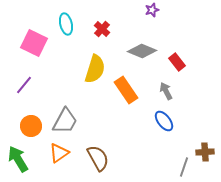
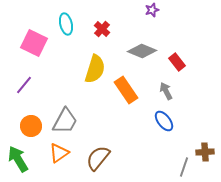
brown semicircle: rotated 112 degrees counterclockwise
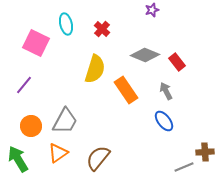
pink square: moved 2 px right
gray diamond: moved 3 px right, 4 px down
orange triangle: moved 1 px left
gray line: rotated 48 degrees clockwise
